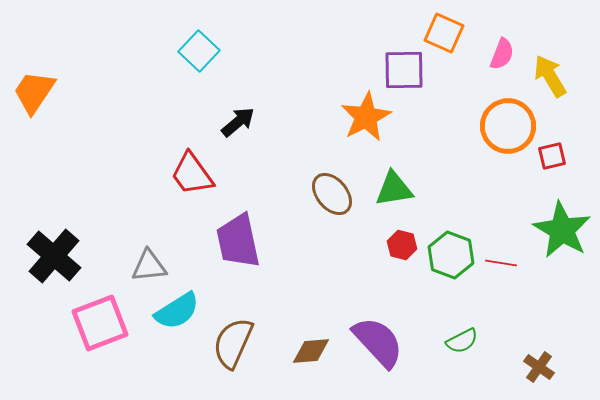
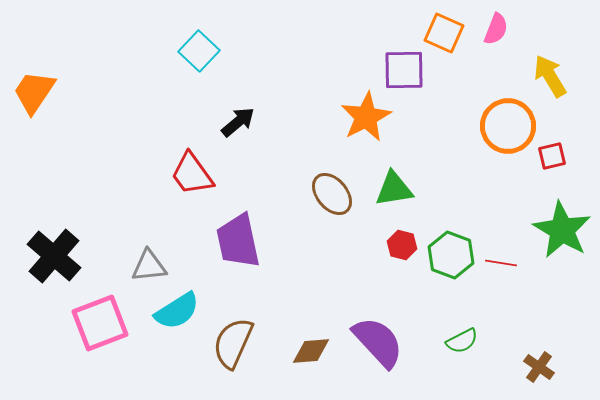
pink semicircle: moved 6 px left, 25 px up
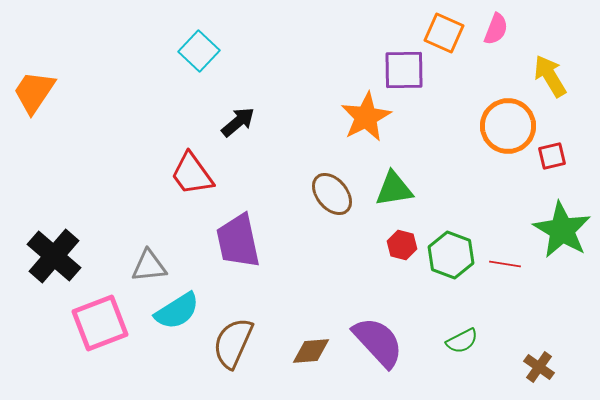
red line: moved 4 px right, 1 px down
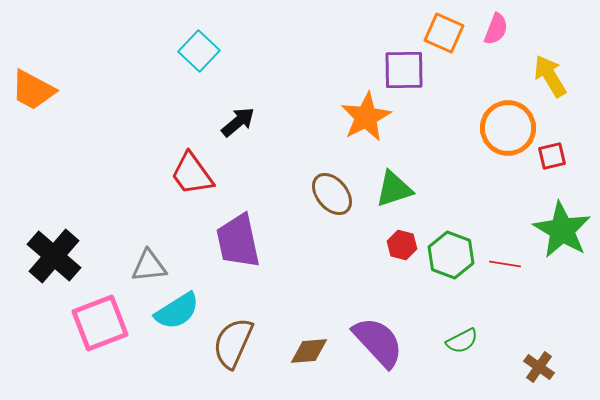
orange trapezoid: moved 1 px left, 2 px up; rotated 96 degrees counterclockwise
orange circle: moved 2 px down
green triangle: rotated 9 degrees counterclockwise
brown diamond: moved 2 px left
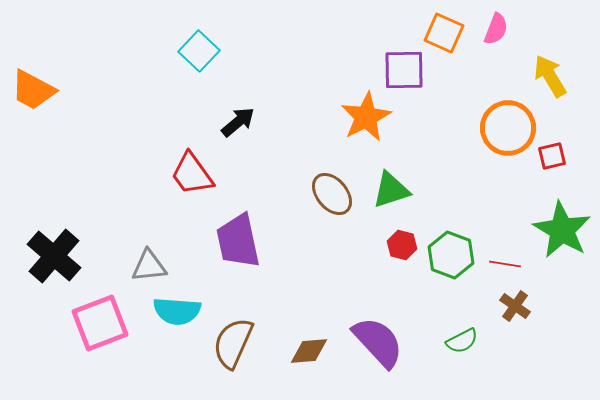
green triangle: moved 3 px left, 1 px down
cyan semicircle: rotated 36 degrees clockwise
brown cross: moved 24 px left, 61 px up
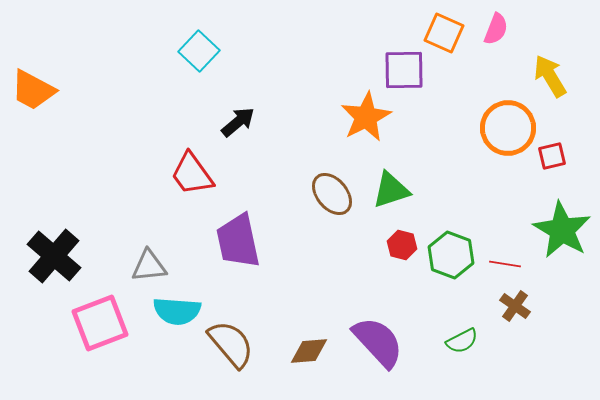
brown semicircle: moved 2 px left, 1 px down; rotated 116 degrees clockwise
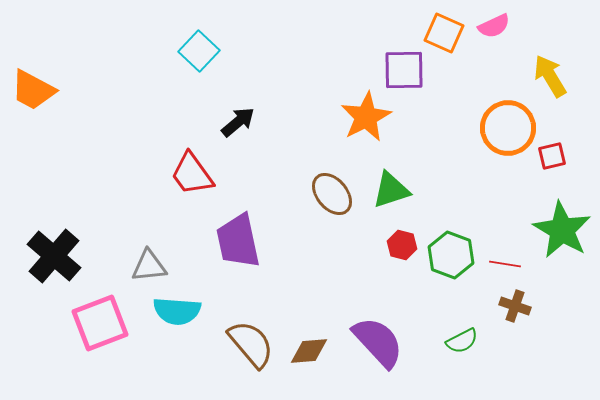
pink semicircle: moved 2 px left, 3 px up; rotated 44 degrees clockwise
brown cross: rotated 16 degrees counterclockwise
brown semicircle: moved 20 px right
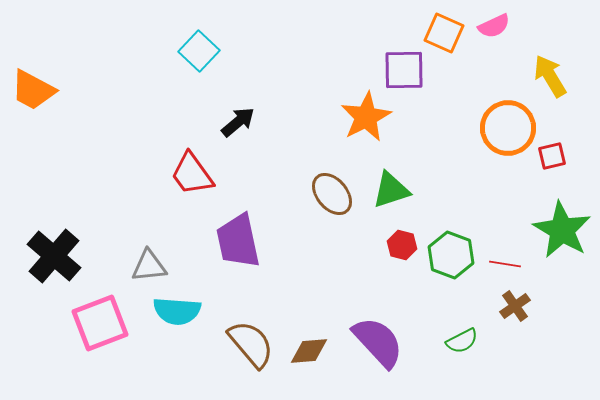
brown cross: rotated 36 degrees clockwise
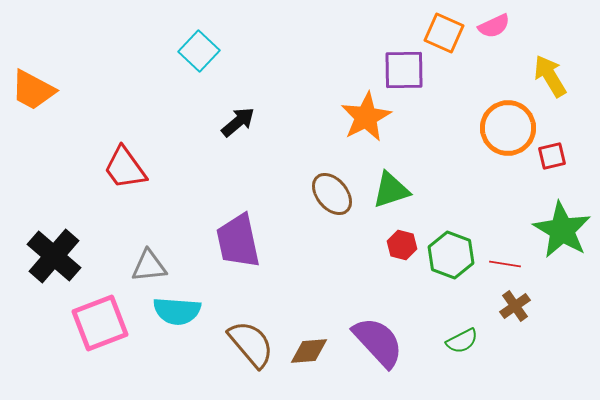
red trapezoid: moved 67 px left, 6 px up
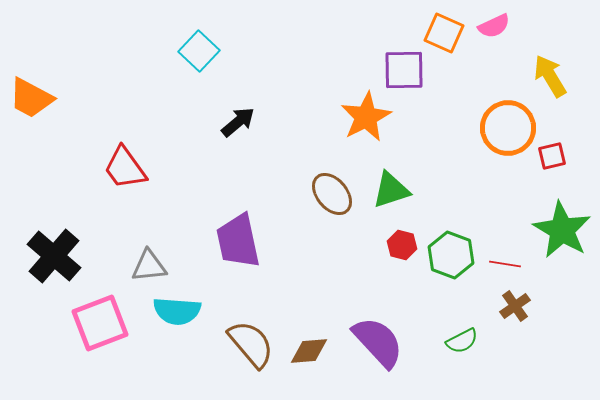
orange trapezoid: moved 2 px left, 8 px down
